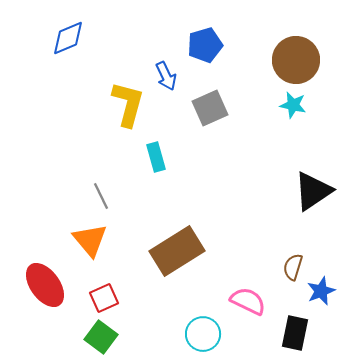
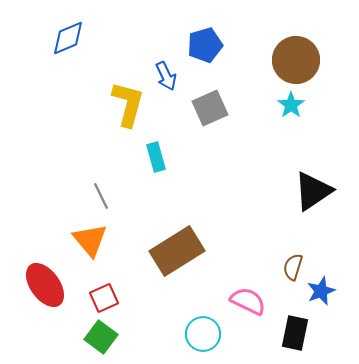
cyan star: moved 2 px left; rotated 24 degrees clockwise
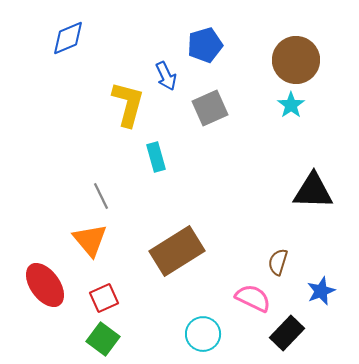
black triangle: rotated 36 degrees clockwise
brown semicircle: moved 15 px left, 5 px up
pink semicircle: moved 5 px right, 3 px up
black rectangle: moved 8 px left; rotated 32 degrees clockwise
green square: moved 2 px right, 2 px down
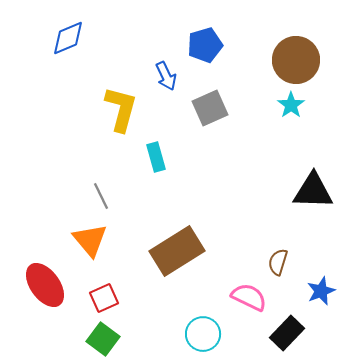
yellow L-shape: moved 7 px left, 5 px down
pink semicircle: moved 4 px left, 1 px up
